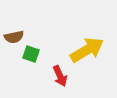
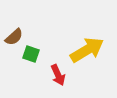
brown semicircle: rotated 30 degrees counterclockwise
red arrow: moved 2 px left, 1 px up
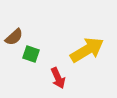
red arrow: moved 3 px down
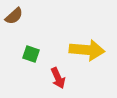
brown semicircle: moved 21 px up
yellow arrow: rotated 36 degrees clockwise
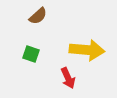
brown semicircle: moved 24 px right
red arrow: moved 10 px right
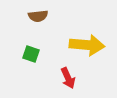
brown semicircle: rotated 36 degrees clockwise
yellow arrow: moved 5 px up
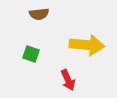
brown semicircle: moved 1 px right, 2 px up
red arrow: moved 2 px down
